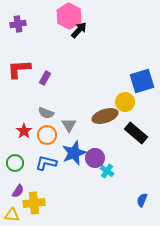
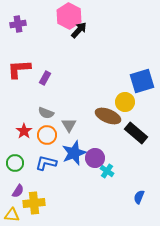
brown ellipse: moved 3 px right; rotated 40 degrees clockwise
blue semicircle: moved 3 px left, 3 px up
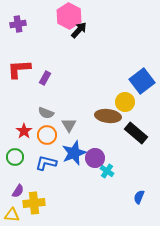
blue square: rotated 20 degrees counterclockwise
brown ellipse: rotated 15 degrees counterclockwise
green circle: moved 6 px up
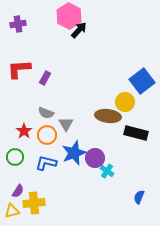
gray triangle: moved 3 px left, 1 px up
black rectangle: rotated 25 degrees counterclockwise
yellow triangle: moved 4 px up; rotated 21 degrees counterclockwise
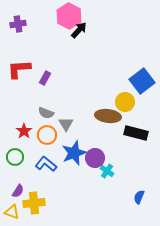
blue L-shape: moved 1 px down; rotated 25 degrees clockwise
yellow triangle: moved 1 px down; rotated 35 degrees clockwise
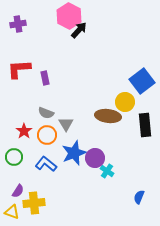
purple rectangle: rotated 40 degrees counterclockwise
black rectangle: moved 9 px right, 8 px up; rotated 70 degrees clockwise
green circle: moved 1 px left
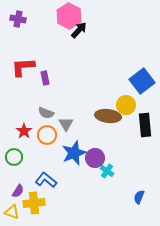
purple cross: moved 5 px up; rotated 21 degrees clockwise
red L-shape: moved 4 px right, 2 px up
yellow circle: moved 1 px right, 3 px down
blue L-shape: moved 16 px down
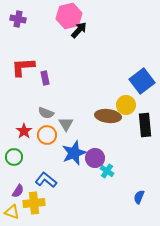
pink hexagon: rotated 20 degrees clockwise
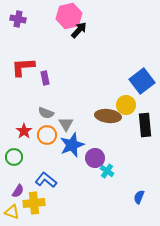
blue star: moved 2 px left, 8 px up
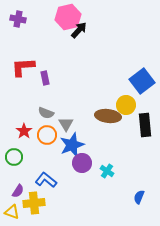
pink hexagon: moved 1 px left, 1 px down
purple circle: moved 13 px left, 5 px down
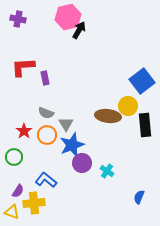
black arrow: rotated 12 degrees counterclockwise
yellow circle: moved 2 px right, 1 px down
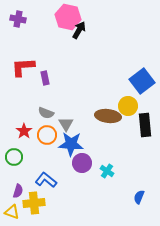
pink hexagon: rotated 25 degrees clockwise
blue star: moved 1 px left, 1 px up; rotated 25 degrees clockwise
purple semicircle: rotated 16 degrees counterclockwise
